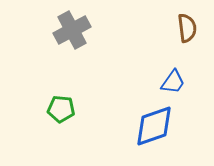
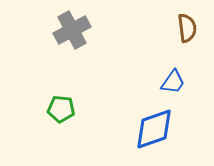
blue diamond: moved 3 px down
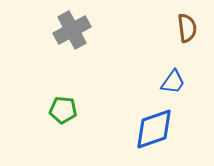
green pentagon: moved 2 px right, 1 px down
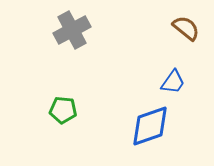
brown semicircle: moved 1 px left; rotated 44 degrees counterclockwise
blue diamond: moved 4 px left, 3 px up
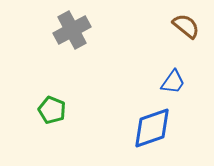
brown semicircle: moved 2 px up
green pentagon: moved 11 px left; rotated 16 degrees clockwise
blue diamond: moved 2 px right, 2 px down
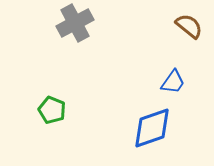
brown semicircle: moved 3 px right
gray cross: moved 3 px right, 7 px up
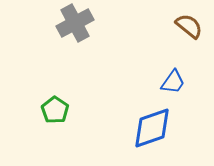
green pentagon: moved 3 px right; rotated 12 degrees clockwise
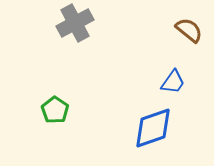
brown semicircle: moved 4 px down
blue diamond: moved 1 px right
